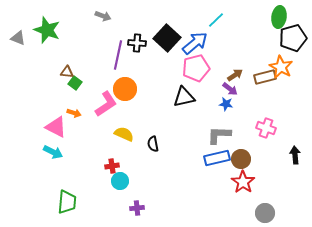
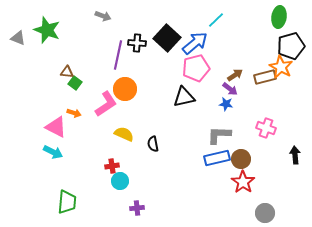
black pentagon: moved 2 px left, 8 px down
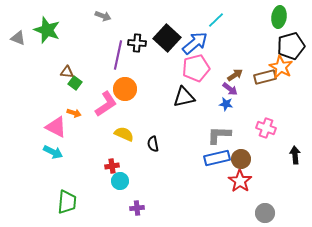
red star: moved 3 px left, 1 px up
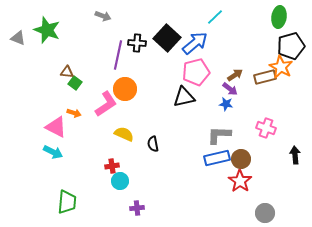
cyan line: moved 1 px left, 3 px up
pink pentagon: moved 4 px down
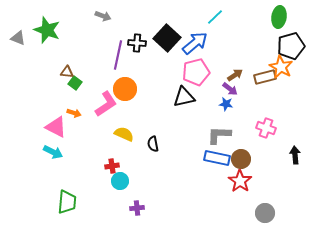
blue rectangle: rotated 25 degrees clockwise
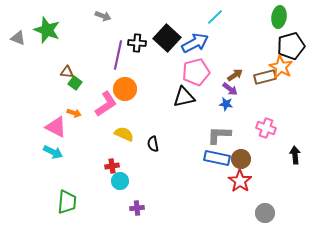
blue arrow: rotated 12 degrees clockwise
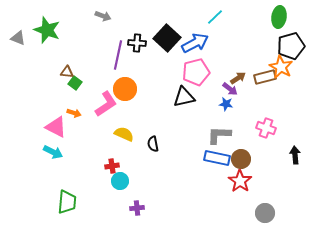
brown arrow: moved 3 px right, 3 px down
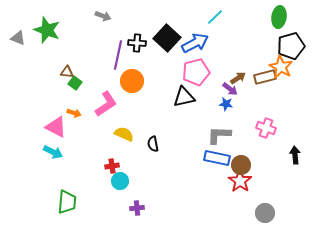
orange circle: moved 7 px right, 8 px up
brown circle: moved 6 px down
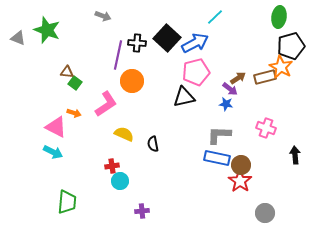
purple cross: moved 5 px right, 3 px down
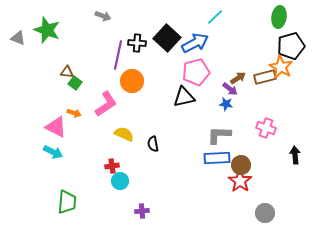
blue rectangle: rotated 15 degrees counterclockwise
